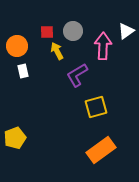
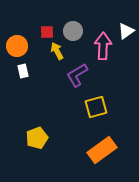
yellow pentagon: moved 22 px right
orange rectangle: moved 1 px right
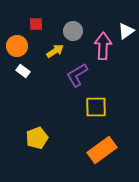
red square: moved 11 px left, 8 px up
yellow arrow: moved 2 px left; rotated 84 degrees clockwise
white rectangle: rotated 40 degrees counterclockwise
yellow square: rotated 15 degrees clockwise
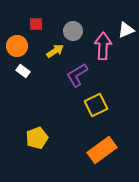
white triangle: moved 1 px up; rotated 12 degrees clockwise
yellow square: moved 2 px up; rotated 25 degrees counterclockwise
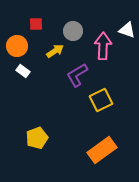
white triangle: moved 1 px right; rotated 42 degrees clockwise
yellow square: moved 5 px right, 5 px up
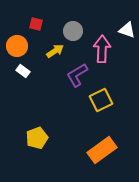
red square: rotated 16 degrees clockwise
pink arrow: moved 1 px left, 3 px down
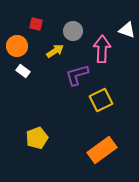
purple L-shape: rotated 15 degrees clockwise
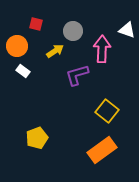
yellow square: moved 6 px right, 11 px down; rotated 25 degrees counterclockwise
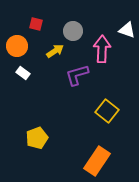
white rectangle: moved 2 px down
orange rectangle: moved 5 px left, 11 px down; rotated 20 degrees counterclockwise
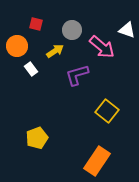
gray circle: moved 1 px left, 1 px up
pink arrow: moved 2 px up; rotated 128 degrees clockwise
white rectangle: moved 8 px right, 4 px up; rotated 16 degrees clockwise
